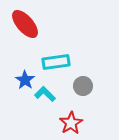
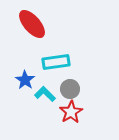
red ellipse: moved 7 px right
gray circle: moved 13 px left, 3 px down
red star: moved 11 px up
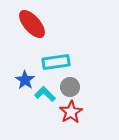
gray circle: moved 2 px up
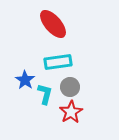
red ellipse: moved 21 px right
cyan rectangle: moved 2 px right
cyan L-shape: rotated 60 degrees clockwise
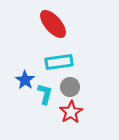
cyan rectangle: moved 1 px right
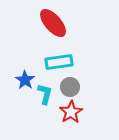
red ellipse: moved 1 px up
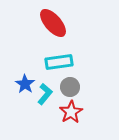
blue star: moved 4 px down
cyan L-shape: rotated 25 degrees clockwise
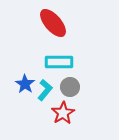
cyan rectangle: rotated 8 degrees clockwise
cyan L-shape: moved 4 px up
red star: moved 8 px left, 1 px down
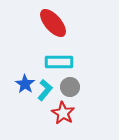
red star: rotated 10 degrees counterclockwise
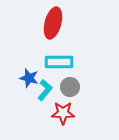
red ellipse: rotated 56 degrees clockwise
blue star: moved 4 px right, 6 px up; rotated 18 degrees counterclockwise
red star: rotated 30 degrees counterclockwise
